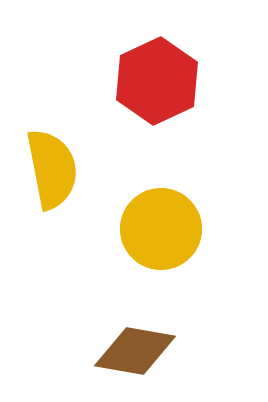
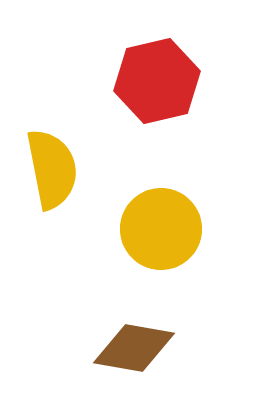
red hexagon: rotated 12 degrees clockwise
brown diamond: moved 1 px left, 3 px up
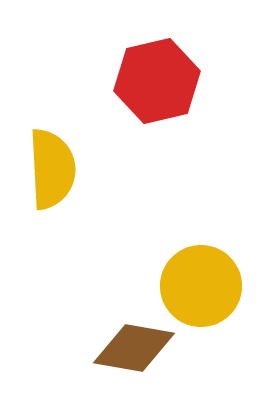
yellow semicircle: rotated 8 degrees clockwise
yellow circle: moved 40 px right, 57 px down
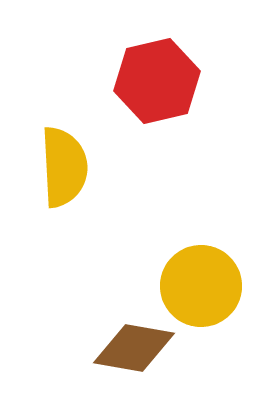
yellow semicircle: moved 12 px right, 2 px up
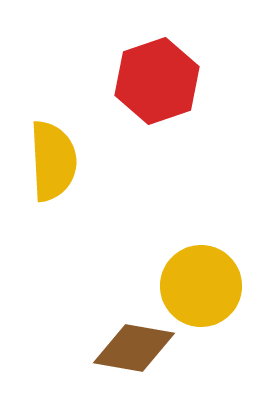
red hexagon: rotated 6 degrees counterclockwise
yellow semicircle: moved 11 px left, 6 px up
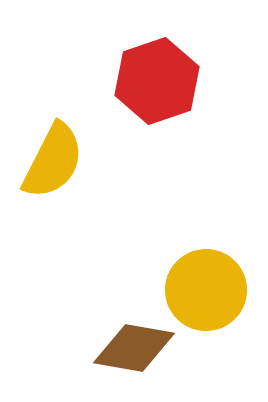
yellow semicircle: rotated 30 degrees clockwise
yellow circle: moved 5 px right, 4 px down
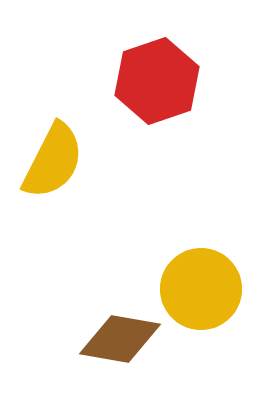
yellow circle: moved 5 px left, 1 px up
brown diamond: moved 14 px left, 9 px up
